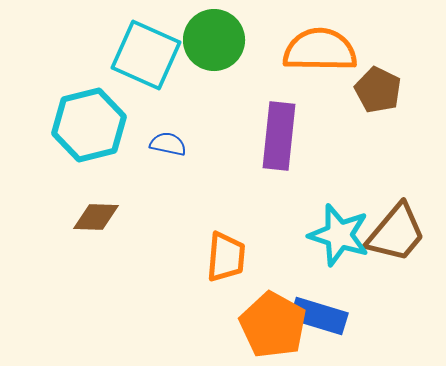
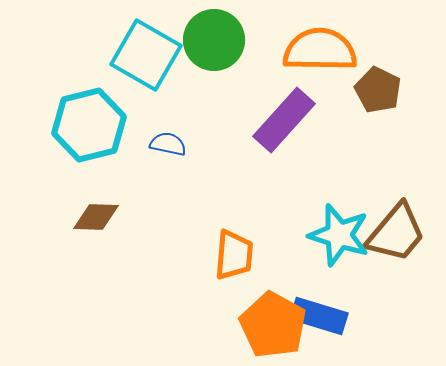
cyan square: rotated 6 degrees clockwise
purple rectangle: moved 5 px right, 16 px up; rotated 36 degrees clockwise
orange trapezoid: moved 8 px right, 2 px up
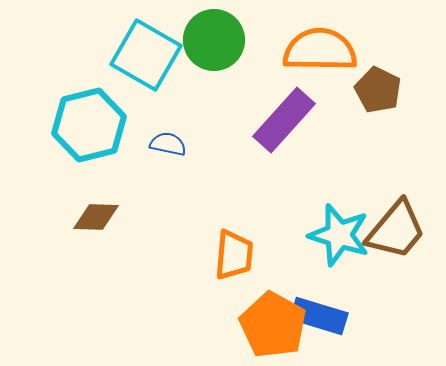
brown trapezoid: moved 3 px up
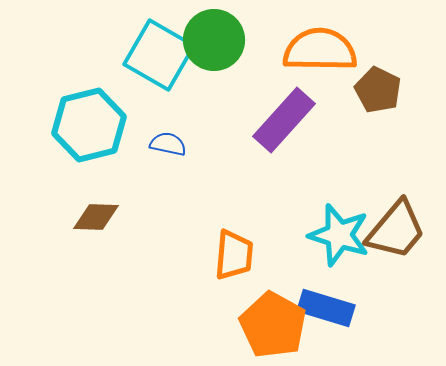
cyan square: moved 13 px right
blue rectangle: moved 7 px right, 8 px up
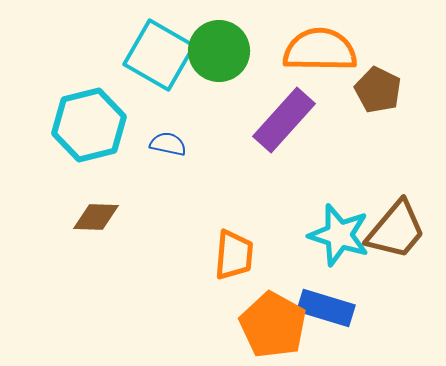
green circle: moved 5 px right, 11 px down
